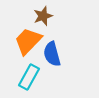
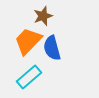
blue semicircle: moved 6 px up
cyan rectangle: rotated 20 degrees clockwise
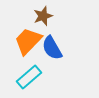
blue semicircle: rotated 15 degrees counterclockwise
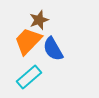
brown star: moved 4 px left, 4 px down
blue semicircle: moved 1 px right, 1 px down
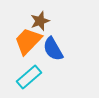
brown star: moved 1 px right, 1 px down
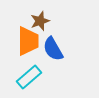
orange trapezoid: rotated 136 degrees clockwise
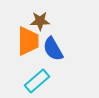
brown star: rotated 18 degrees clockwise
cyan rectangle: moved 8 px right, 4 px down
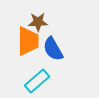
brown star: moved 2 px left, 1 px down
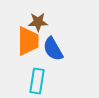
cyan rectangle: rotated 40 degrees counterclockwise
